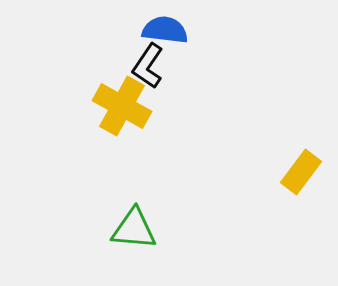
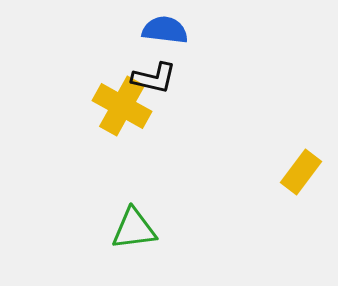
black L-shape: moved 6 px right, 12 px down; rotated 111 degrees counterclockwise
green triangle: rotated 12 degrees counterclockwise
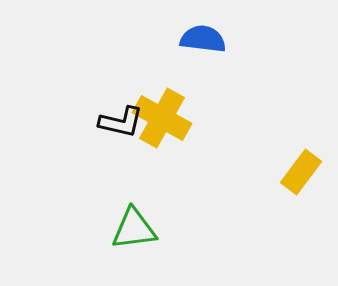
blue semicircle: moved 38 px right, 9 px down
black L-shape: moved 33 px left, 44 px down
yellow cross: moved 40 px right, 12 px down
